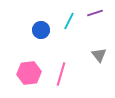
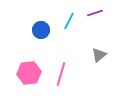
gray triangle: rotated 28 degrees clockwise
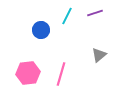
cyan line: moved 2 px left, 5 px up
pink hexagon: moved 1 px left
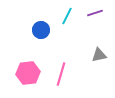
gray triangle: rotated 28 degrees clockwise
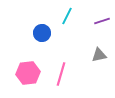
purple line: moved 7 px right, 8 px down
blue circle: moved 1 px right, 3 px down
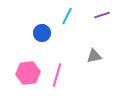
purple line: moved 6 px up
gray triangle: moved 5 px left, 1 px down
pink line: moved 4 px left, 1 px down
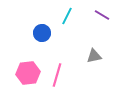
purple line: rotated 49 degrees clockwise
